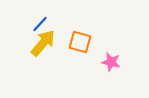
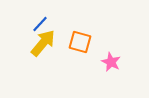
pink star: rotated 12 degrees clockwise
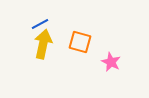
blue line: rotated 18 degrees clockwise
yellow arrow: moved 1 px down; rotated 28 degrees counterclockwise
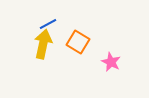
blue line: moved 8 px right
orange square: moved 2 px left; rotated 15 degrees clockwise
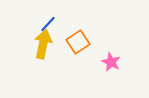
blue line: rotated 18 degrees counterclockwise
orange square: rotated 25 degrees clockwise
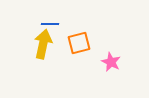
blue line: moved 2 px right; rotated 48 degrees clockwise
orange square: moved 1 px right, 1 px down; rotated 20 degrees clockwise
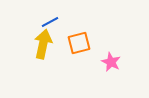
blue line: moved 2 px up; rotated 30 degrees counterclockwise
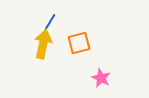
blue line: rotated 30 degrees counterclockwise
pink star: moved 10 px left, 16 px down
